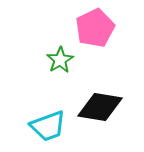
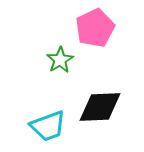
black diamond: rotated 12 degrees counterclockwise
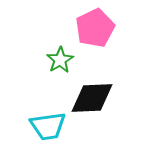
black diamond: moved 8 px left, 9 px up
cyan trapezoid: rotated 12 degrees clockwise
